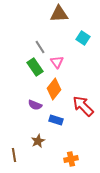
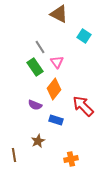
brown triangle: rotated 30 degrees clockwise
cyan square: moved 1 px right, 2 px up
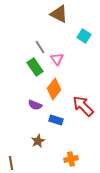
pink triangle: moved 3 px up
brown line: moved 3 px left, 8 px down
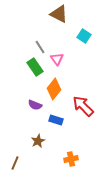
brown line: moved 4 px right; rotated 32 degrees clockwise
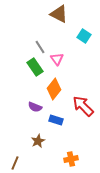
purple semicircle: moved 2 px down
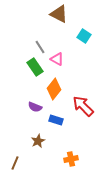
pink triangle: rotated 24 degrees counterclockwise
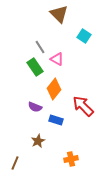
brown triangle: rotated 18 degrees clockwise
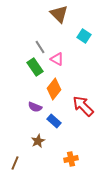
blue rectangle: moved 2 px left, 1 px down; rotated 24 degrees clockwise
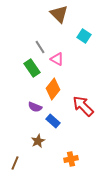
green rectangle: moved 3 px left, 1 px down
orange diamond: moved 1 px left
blue rectangle: moved 1 px left
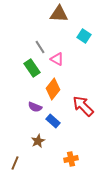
brown triangle: rotated 42 degrees counterclockwise
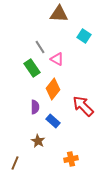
purple semicircle: rotated 112 degrees counterclockwise
brown star: rotated 16 degrees counterclockwise
